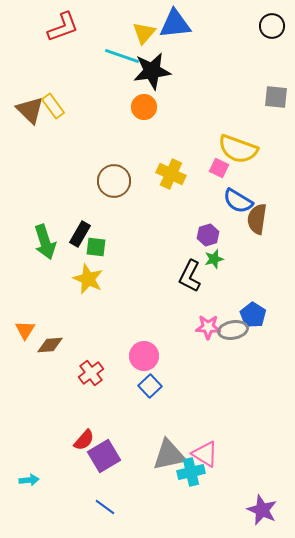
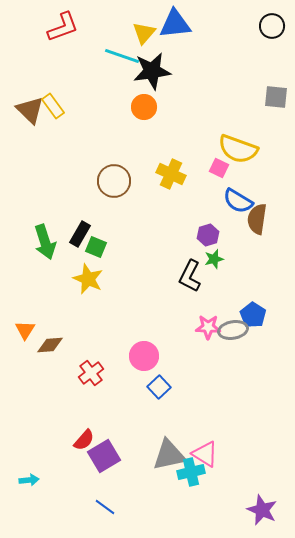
green square: rotated 15 degrees clockwise
blue square: moved 9 px right, 1 px down
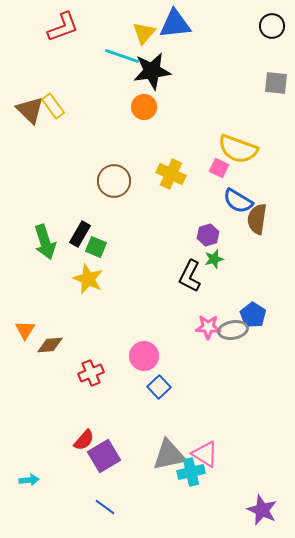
gray square: moved 14 px up
red cross: rotated 15 degrees clockwise
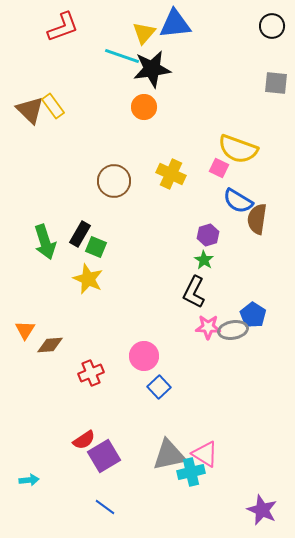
black star: moved 2 px up
green star: moved 10 px left, 1 px down; rotated 24 degrees counterclockwise
black L-shape: moved 4 px right, 16 px down
red semicircle: rotated 15 degrees clockwise
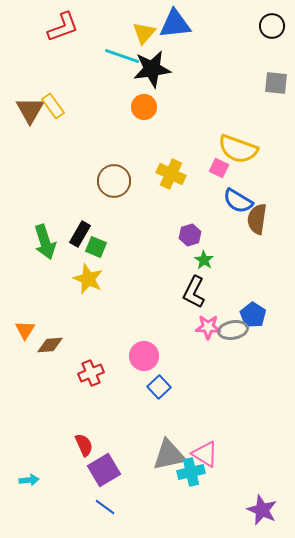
brown triangle: rotated 16 degrees clockwise
purple hexagon: moved 18 px left
red semicircle: moved 5 px down; rotated 80 degrees counterclockwise
purple square: moved 14 px down
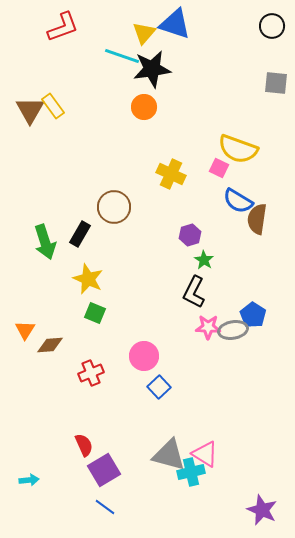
blue triangle: rotated 24 degrees clockwise
brown circle: moved 26 px down
green square: moved 1 px left, 66 px down
gray triangle: rotated 27 degrees clockwise
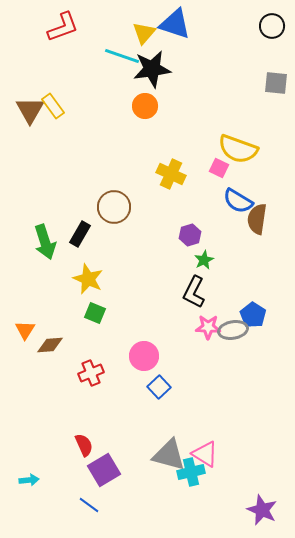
orange circle: moved 1 px right, 1 px up
green star: rotated 12 degrees clockwise
blue line: moved 16 px left, 2 px up
